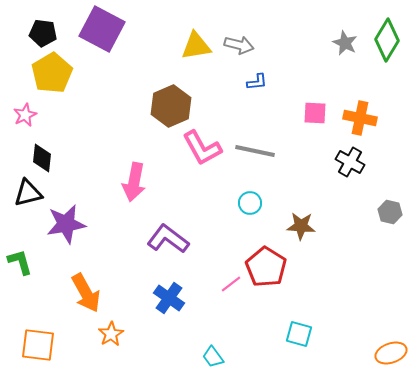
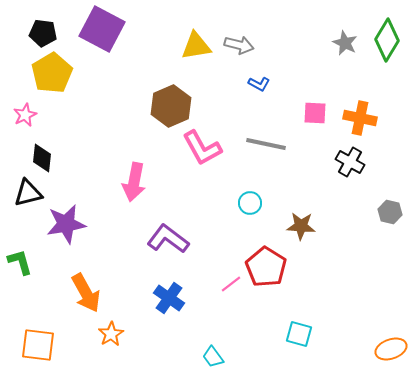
blue L-shape: moved 2 px right, 2 px down; rotated 35 degrees clockwise
gray line: moved 11 px right, 7 px up
orange ellipse: moved 4 px up
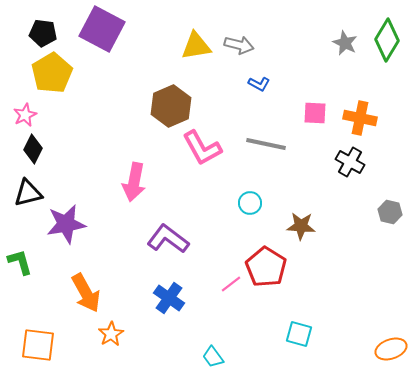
black diamond: moved 9 px left, 9 px up; rotated 20 degrees clockwise
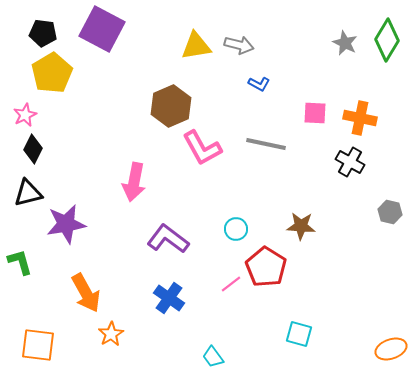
cyan circle: moved 14 px left, 26 px down
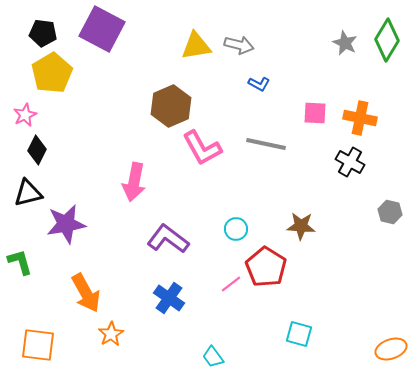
black diamond: moved 4 px right, 1 px down
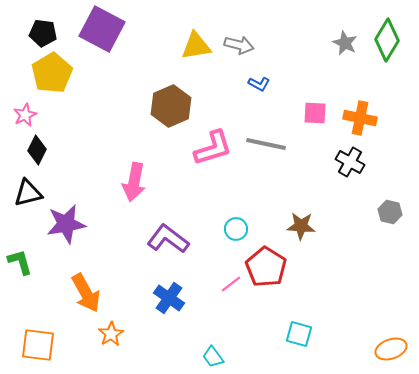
pink L-shape: moved 11 px right; rotated 78 degrees counterclockwise
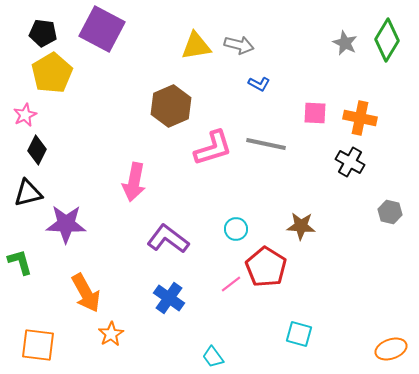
purple star: rotated 12 degrees clockwise
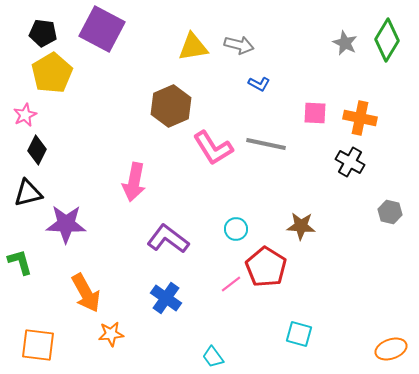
yellow triangle: moved 3 px left, 1 px down
pink L-shape: rotated 75 degrees clockwise
blue cross: moved 3 px left
orange star: rotated 25 degrees clockwise
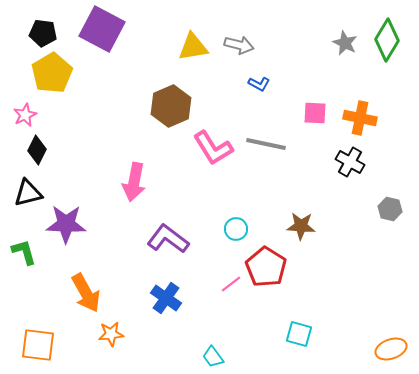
gray hexagon: moved 3 px up
green L-shape: moved 4 px right, 10 px up
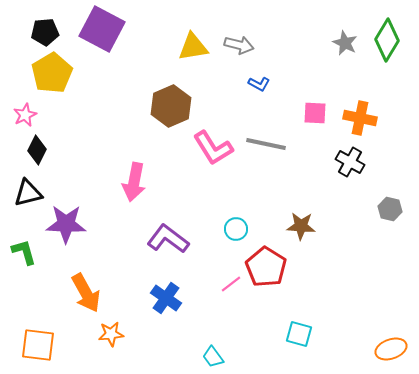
black pentagon: moved 2 px right, 1 px up; rotated 12 degrees counterclockwise
